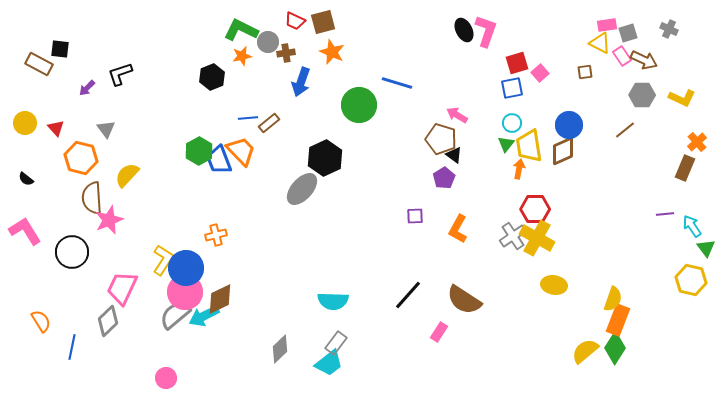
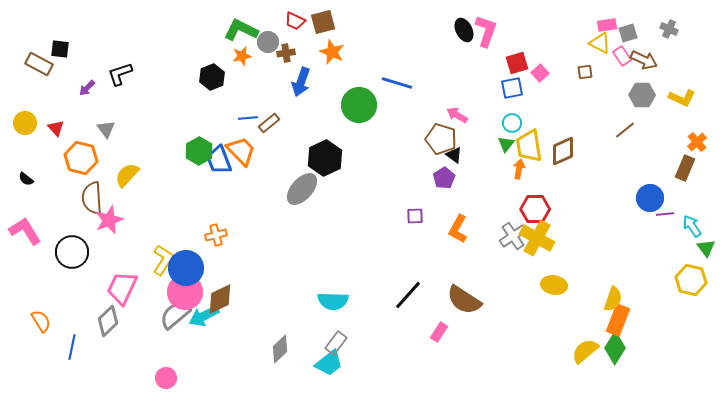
blue circle at (569, 125): moved 81 px right, 73 px down
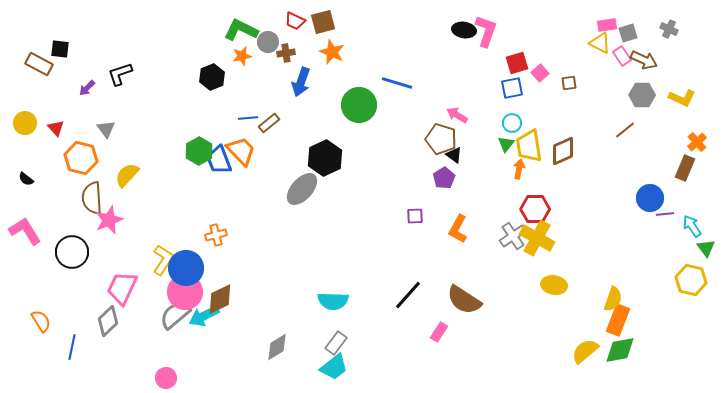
black ellipse at (464, 30): rotated 55 degrees counterclockwise
brown square at (585, 72): moved 16 px left, 11 px down
green diamond at (615, 348): moved 5 px right, 2 px down; rotated 48 degrees clockwise
gray diamond at (280, 349): moved 3 px left, 2 px up; rotated 12 degrees clockwise
cyan trapezoid at (329, 363): moved 5 px right, 4 px down
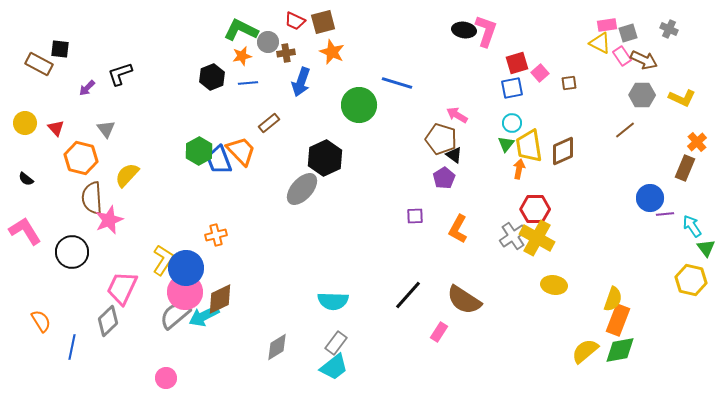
blue line at (248, 118): moved 35 px up
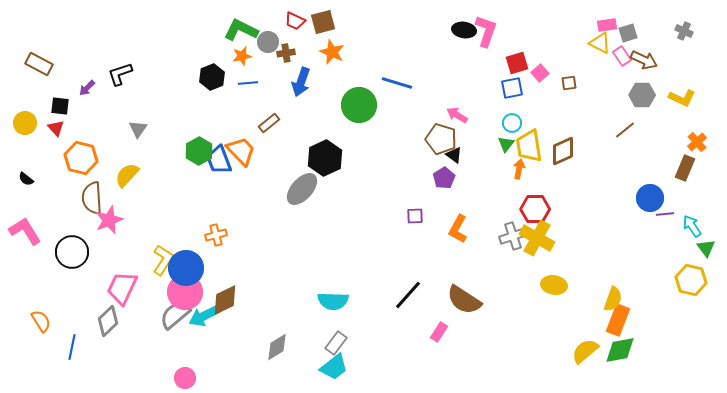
gray cross at (669, 29): moved 15 px right, 2 px down
black square at (60, 49): moved 57 px down
gray triangle at (106, 129): moved 32 px right; rotated 12 degrees clockwise
gray cross at (513, 236): rotated 16 degrees clockwise
brown diamond at (220, 299): moved 5 px right, 1 px down
pink circle at (166, 378): moved 19 px right
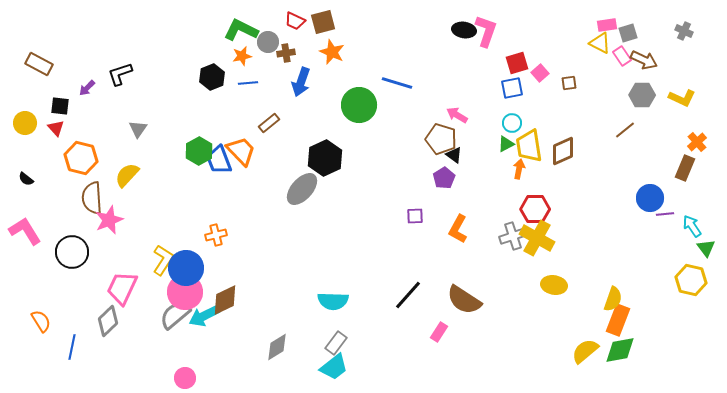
green triangle at (506, 144): rotated 24 degrees clockwise
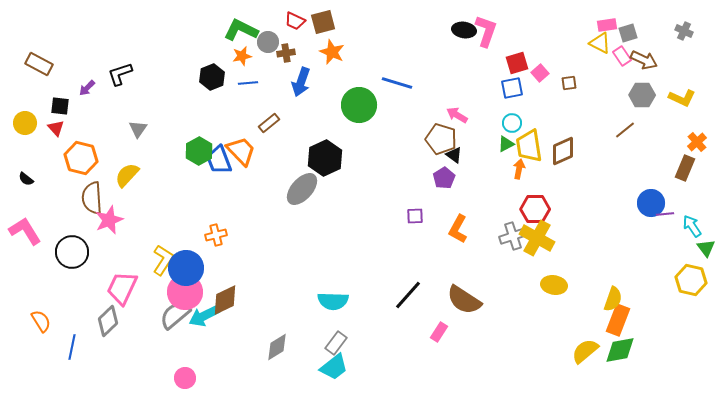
blue circle at (650, 198): moved 1 px right, 5 px down
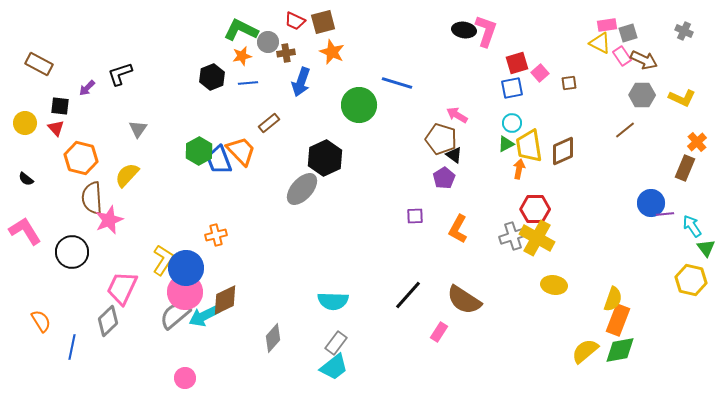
gray diamond at (277, 347): moved 4 px left, 9 px up; rotated 16 degrees counterclockwise
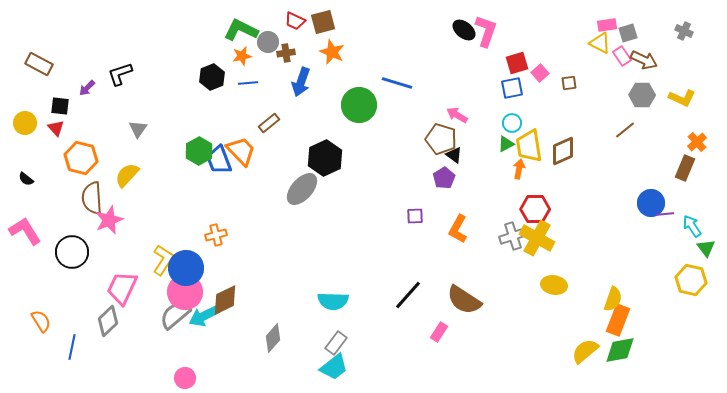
black ellipse at (464, 30): rotated 30 degrees clockwise
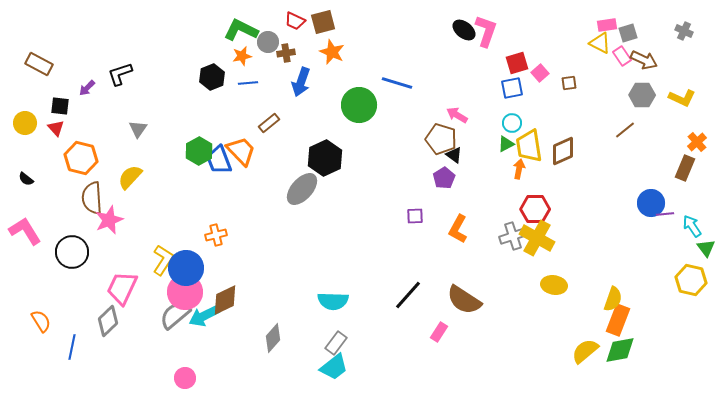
yellow semicircle at (127, 175): moved 3 px right, 2 px down
